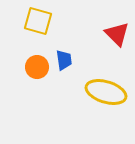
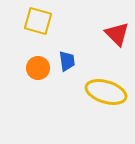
blue trapezoid: moved 3 px right, 1 px down
orange circle: moved 1 px right, 1 px down
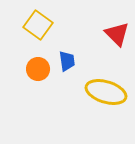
yellow square: moved 4 px down; rotated 20 degrees clockwise
orange circle: moved 1 px down
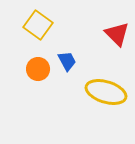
blue trapezoid: rotated 20 degrees counterclockwise
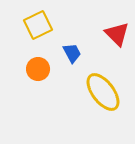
yellow square: rotated 28 degrees clockwise
blue trapezoid: moved 5 px right, 8 px up
yellow ellipse: moved 3 px left; rotated 36 degrees clockwise
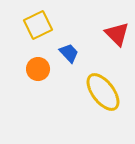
blue trapezoid: moved 3 px left; rotated 15 degrees counterclockwise
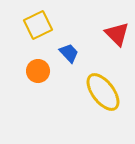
orange circle: moved 2 px down
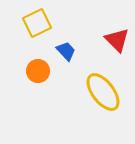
yellow square: moved 1 px left, 2 px up
red triangle: moved 6 px down
blue trapezoid: moved 3 px left, 2 px up
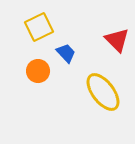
yellow square: moved 2 px right, 4 px down
blue trapezoid: moved 2 px down
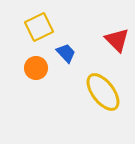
orange circle: moved 2 px left, 3 px up
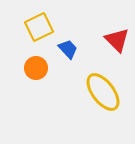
blue trapezoid: moved 2 px right, 4 px up
